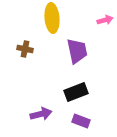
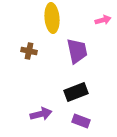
pink arrow: moved 2 px left
brown cross: moved 4 px right, 2 px down
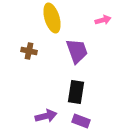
yellow ellipse: rotated 12 degrees counterclockwise
purple trapezoid: rotated 8 degrees counterclockwise
black rectangle: rotated 60 degrees counterclockwise
purple arrow: moved 5 px right, 2 px down
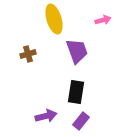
yellow ellipse: moved 2 px right, 1 px down
brown cross: moved 1 px left, 3 px down; rotated 28 degrees counterclockwise
purple rectangle: rotated 72 degrees counterclockwise
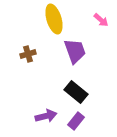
pink arrow: moved 2 px left; rotated 56 degrees clockwise
purple trapezoid: moved 2 px left
black rectangle: rotated 60 degrees counterclockwise
purple rectangle: moved 5 px left
